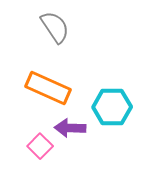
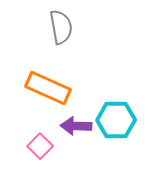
gray semicircle: moved 6 px right; rotated 24 degrees clockwise
cyan hexagon: moved 4 px right, 13 px down
purple arrow: moved 6 px right, 2 px up
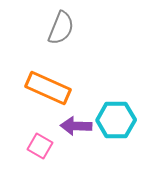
gray semicircle: moved 1 px down; rotated 32 degrees clockwise
pink square: rotated 15 degrees counterclockwise
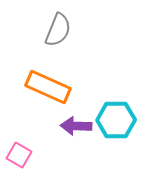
gray semicircle: moved 3 px left, 2 px down
orange rectangle: moved 1 px up
pink square: moved 21 px left, 9 px down
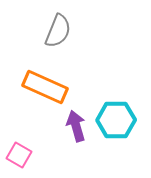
gray semicircle: moved 1 px down
orange rectangle: moved 3 px left
purple arrow: rotated 72 degrees clockwise
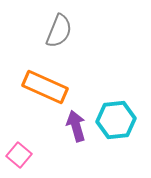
gray semicircle: moved 1 px right
cyan hexagon: rotated 6 degrees counterclockwise
pink square: rotated 10 degrees clockwise
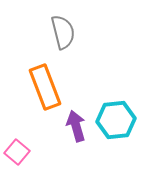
gray semicircle: moved 4 px right, 1 px down; rotated 36 degrees counterclockwise
orange rectangle: rotated 45 degrees clockwise
pink square: moved 2 px left, 3 px up
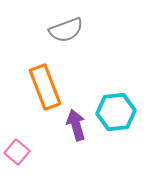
gray semicircle: moved 3 px right, 2 px up; rotated 84 degrees clockwise
cyan hexagon: moved 8 px up
purple arrow: moved 1 px up
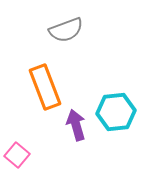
pink square: moved 3 px down
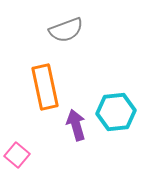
orange rectangle: rotated 9 degrees clockwise
